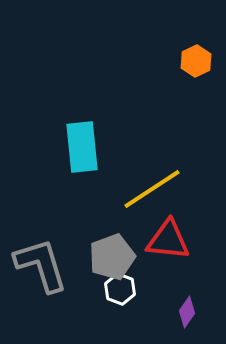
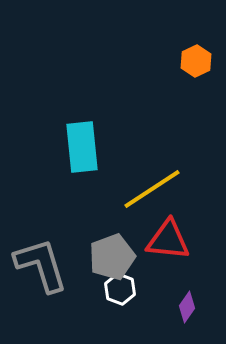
purple diamond: moved 5 px up
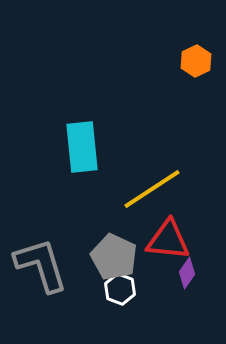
gray pentagon: moved 2 px right; rotated 27 degrees counterclockwise
purple diamond: moved 34 px up
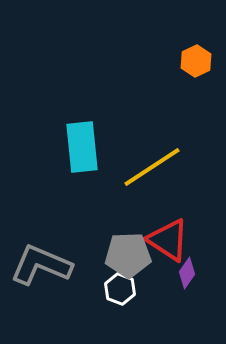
yellow line: moved 22 px up
red triangle: rotated 27 degrees clockwise
gray pentagon: moved 14 px right, 2 px up; rotated 27 degrees counterclockwise
gray L-shape: rotated 50 degrees counterclockwise
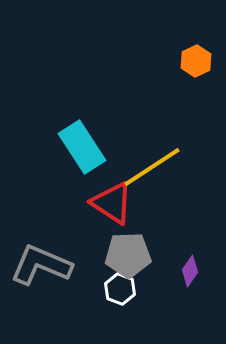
cyan rectangle: rotated 27 degrees counterclockwise
red triangle: moved 56 px left, 37 px up
purple diamond: moved 3 px right, 2 px up
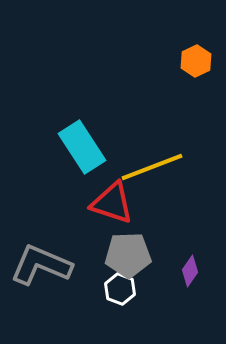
yellow line: rotated 12 degrees clockwise
red triangle: rotated 15 degrees counterclockwise
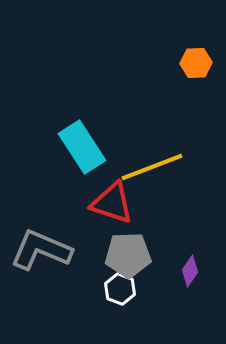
orange hexagon: moved 2 px down; rotated 24 degrees clockwise
gray L-shape: moved 15 px up
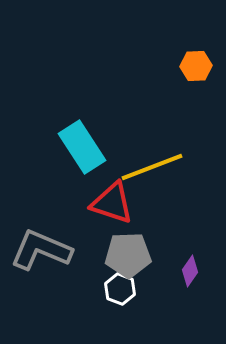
orange hexagon: moved 3 px down
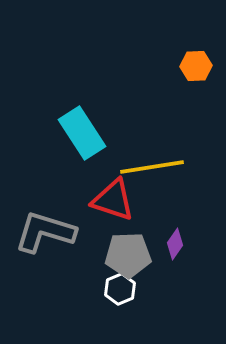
cyan rectangle: moved 14 px up
yellow line: rotated 12 degrees clockwise
red triangle: moved 1 px right, 3 px up
gray L-shape: moved 4 px right, 18 px up; rotated 6 degrees counterclockwise
purple diamond: moved 15 px left, 27 px up
white hexagon: rotated 16 degrees clockwise
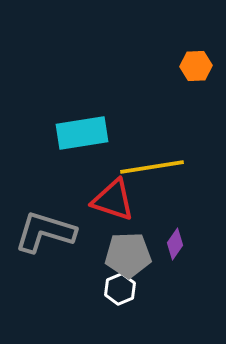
cyan rectangle: rotated 66 degrees counterclockwise
